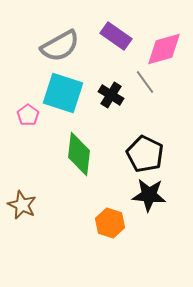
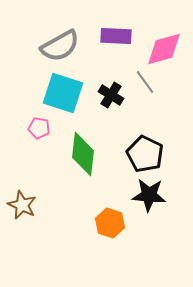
purple rectangle: rotated 32 degrees counterclockwise
pink pentagon: moved 11 px right, 13 px down; rotated 25 degrees counterclockwise
green diamond: moved 4 px right
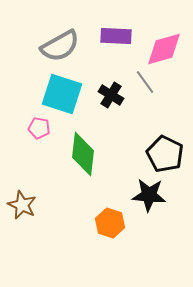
cyan square: moved 1 px left, 1 px down
black pentagon: moved 20 px right
